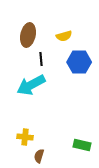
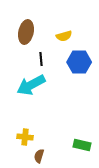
brown ellipse: moved 2 px left, 3 px up
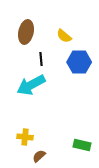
yellow semicircle: rotated 56 degrees clockwise
brown semicircle: rotated 32 degrees clockwise
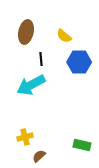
yellow cross: rotated 21 degrees counterclockwise
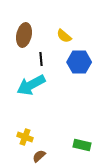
brown ellipse: moved 2 px left, 3 px down
yellow cross: rotated 35 degrees clockwise
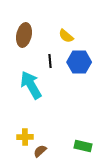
yellow semicircle: moved 2 px right
black line: moved 9 px right, 2 px down
cyan arrow: rotated 88 degrees clockwise
yellow cross: rotated 21 degrees counterclockwise
green rectangle: moved 1 px right, 1 px down
brown semicircle: moved 1 px right, 5 px up
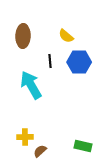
brown ellipse: moved 1 px left, 1 px down; rotated 10 degrees counterclockwise
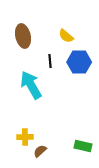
brown ellipse: rotated 15 degrees counterclockwise
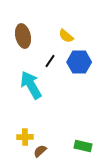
black line: rotated 40 degrees clockwise
